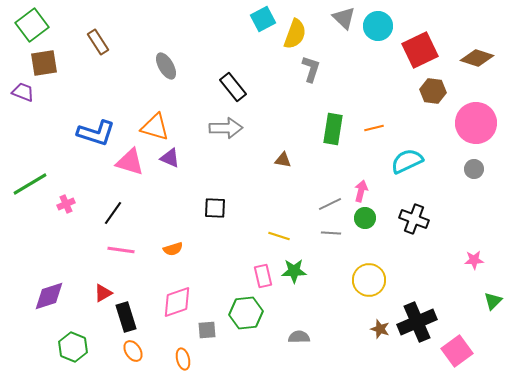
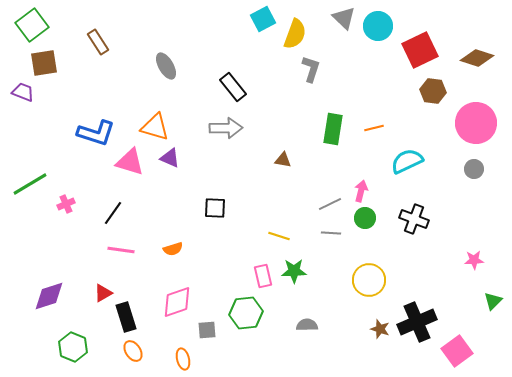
gray semicircle at (299, 337): moved 8 px right, 12 px up
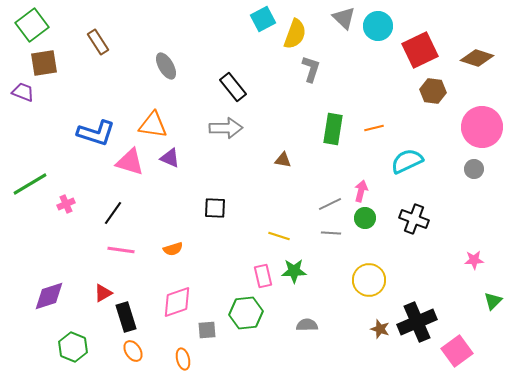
pink circle at (476, 123): moved 6 px right, 4 px down
orange triangle at (155, 127): moved 2 px left, 2 px up; rotated 8 degrees counterclockwise
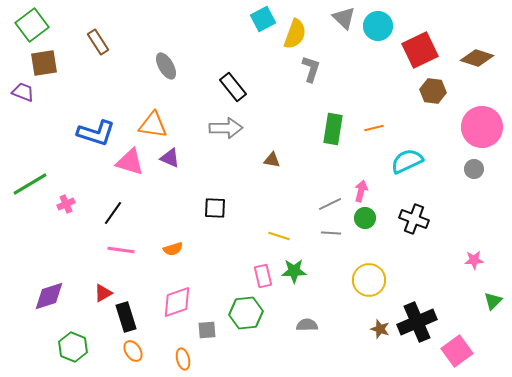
brown triangle at (283, 160): moved 11 px left
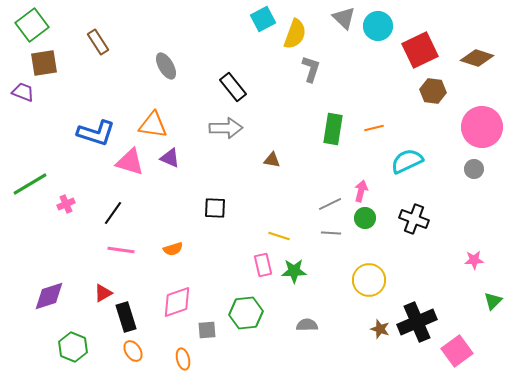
pink rectangle at (263, 276): moved 11 px up
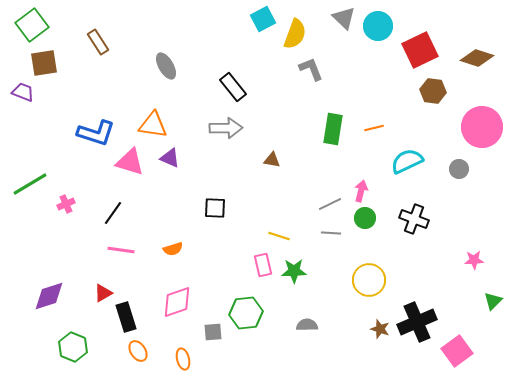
gray L-shape at (311, 69): rotated 40 degrees counterclockwise
gray circle at (474, 169): moved 15 px left
gray square at (207, 330): moved 6 px right, 2 px down
orange ellipse at (133, 351): moved 5 px right
